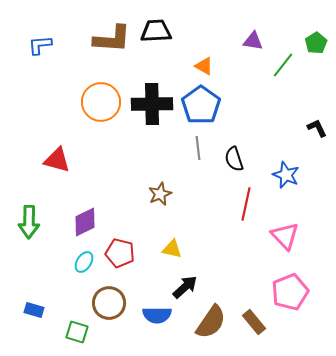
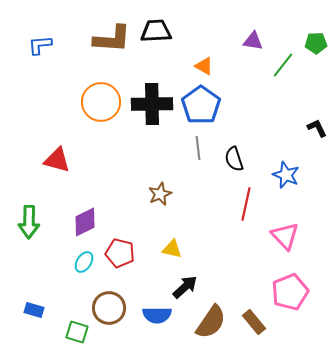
green pentagon: rotated 30 degrees clockwise
brown circle: moved 5 px down
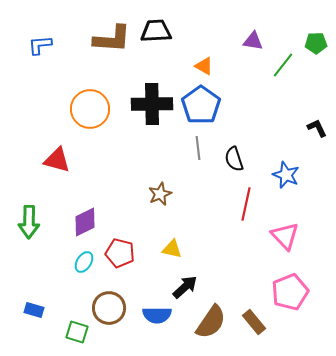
orange circle: moved 11 px left, 7 px down
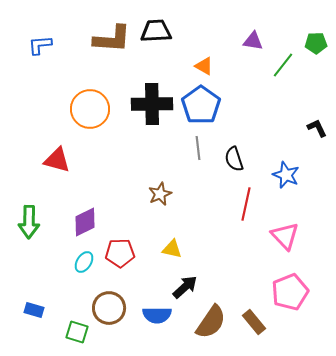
red pentagon: rotated 16 degrees counterclockwise
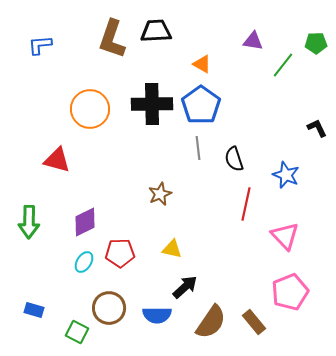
brown L-shape: rotated 105 degrees clockwise
orange triangle: moved 2 px left, 2 px up
green square: rotated 10 degrees clockwise
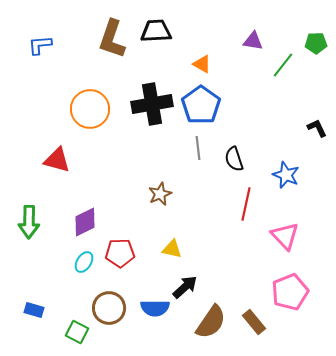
black cross: rotated 9 degrees counterclockwise
blue semicircle: moved 2 px left, 7 px up
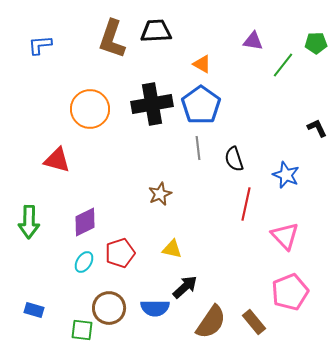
red pentagon: rotated 16 degrees counterclockwise
green square: moved 5 px right, 2 px up; rotated 20 degrees counterclockwise
